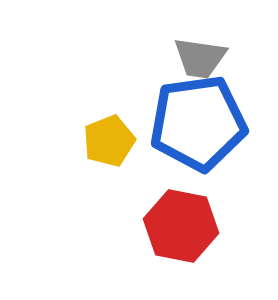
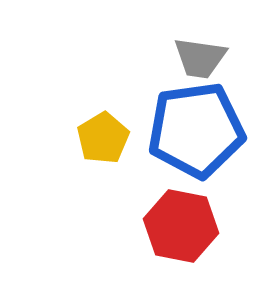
blue pentagon: moved 2 px left, 7 px down
yellow pentagon: moved 6 px left, 3 px up; rotated 9 degrees counterclockwise
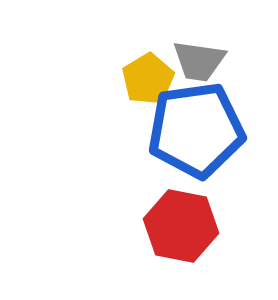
gray trapezoid: moved 1 px left, 3 px down
yellow pentagon: moved 45 px right, 59 px up
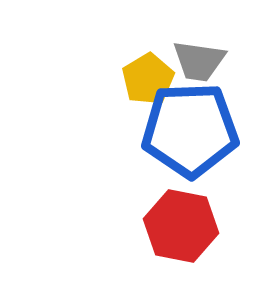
blue pentagon: moved 6 px left; rotated 6 degrees clockwise
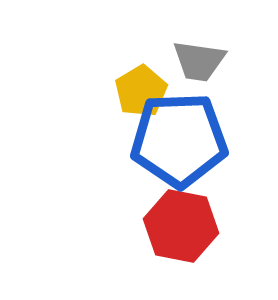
yellow pentagon: moved 7 px left, 12 px down
blue pentagon: moved 11 px left, 10 px down
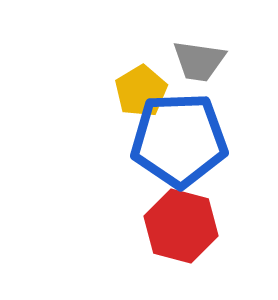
red hexagon: rotated 4 degrees clockwise
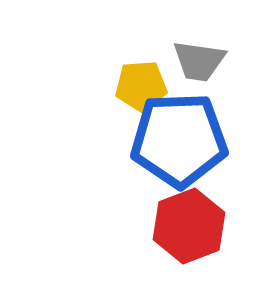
yellow pentagon: moved 5 px up; rotated 27 degrees clockwise
red hexagon: moved 8 px right; rotated 24 degrees clockwise
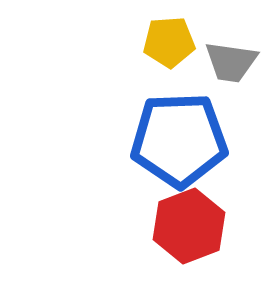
gray trapezoid: moved 32 px right, 1 px down
yellow pentagon: moved 28 px right, 44 px up
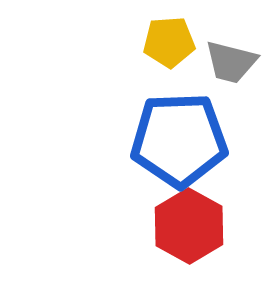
gray trapezoid: rotated 6 degrees clockwise
red hexagon: rotated 10 degrees counterclockwise
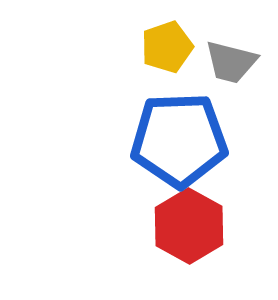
yellow pentagon: moved 2 px left, 5 px down; rotated 15 degrees counterclockwise
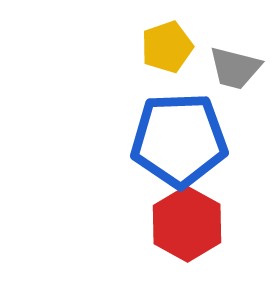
gray trapezoid: moved 4 px right, 6 px down
red hexagon: moved 2 px left, 2 px up
